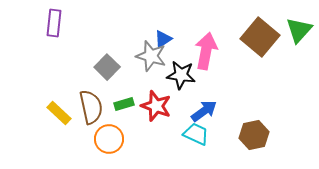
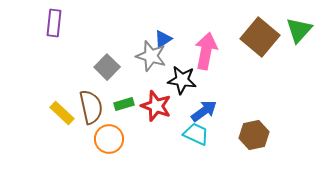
black star: moved 1 px right, 5 px down
yellow rectangle: moved 3 px right
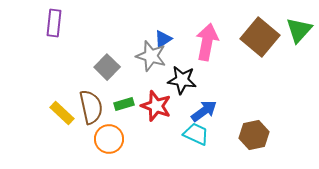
pink arrow: moved 1 px right, 9 px up
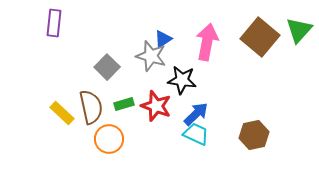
blue arrow: moved 8 px left, 3 px down; rotated 8 degrees counterclockwise
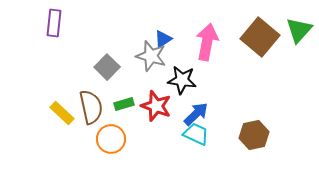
orange circle: moved 2 px right
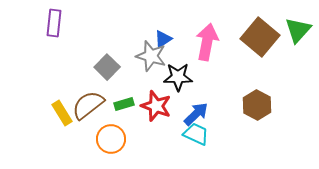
green triangle: moved 1 px left
black star: moved 4 px left, 3 px up; rotated 8 degrees counterclockwise
brown semicircle: moved 3 px left, 2 px up; rotated 116 degrees counterclockwise
yellow rectangle: rotated 15 degrees clockwise
brown hexagon: moved 3 px right, 30 px up; rotated 20 degrees counterclockwise
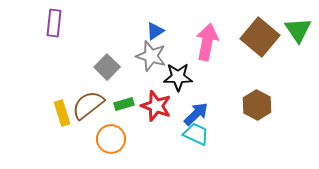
green triangle: rotated 16 degrees counterclockwise
blue triangle: moved 8 px left, 8 px up
yellow rectangle: rotated 15 degrees clockwise
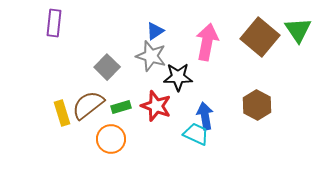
green rectangle: moved 3 px left, 3 px down
blue arrow: moved 9 px right, 2 px down; rotated 56 degrees counterclockwise
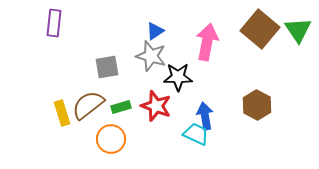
brown square: moved 8 px up
gray square: rotated 35 degrees clockwise
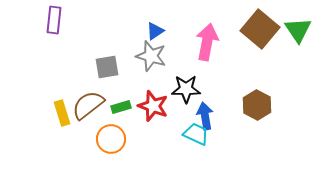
purple rectangle: moved 3 px up
black star: moved 8 px right, 12 px down
red star: moved 3 px left
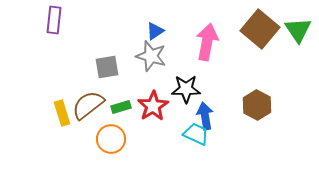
red star: rotated 20 degrees clockwise
